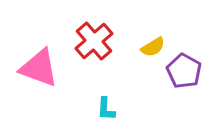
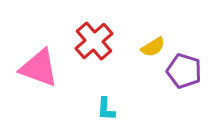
purple pentagon: rotated 12 degrees counterclockwise
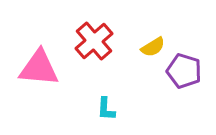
pink triangle: rotated 15 degrees counterclockwise
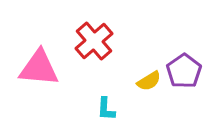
yellow semicircle: moved 4 px left, 34 px down
purple pentagon: rotated 20 degrees clockwise
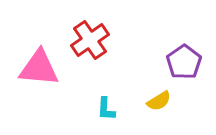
red cross: moved 4 px left, 1 px up; rotated 6 degrees clockwise
purple pentagon: moved 9 px up
yellow semicircle: moved 10 px right, 20 px down
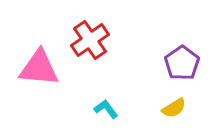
purple pentagon: moved 2 px left, 1 px down
yellow semicircle: moved 15 px right, 7 px down
cyan L-shape: rotated 140 degrees clockwise
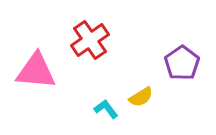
pink triangle: moved 3 px left, 3 px down
yellow semicircle: moved 33 px left, 11 px up
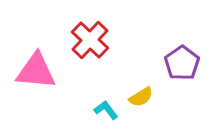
red cross: rotated 12 degrees counterclockwise
cyan L-shape: moved 1 px down
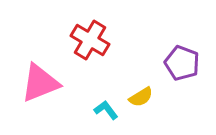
red cross: rotated 12 degrees counterclockwise
purple pentagon: rotated 16 degrees counterclockwise
pink triangle: moved 4 px right, 12 px down; rotated 27 degrees counterclockwise
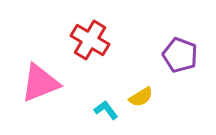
purple pentagon: moved 2 px left, 8 px up
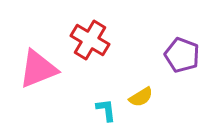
purple pentagon: moved 2 px right
pink triangle: moved 2 px left, 14 px up
cyan L-shape: rotated 30 degrees clockwise
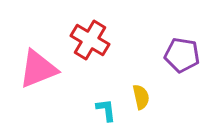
purple pentagon: rotated 12 degrees counterclockwise
yellow semicircle: rotated 70 degrees counterclockwise
